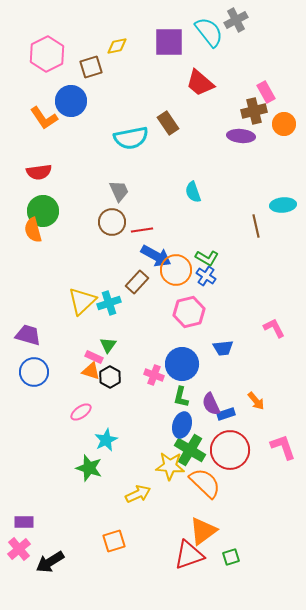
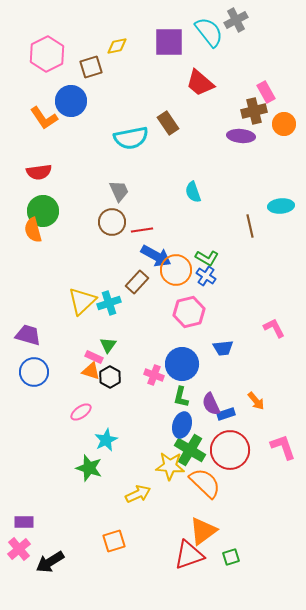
cyan ellipse at (283, 205): moved 2 px left, 1 px down
brown line at (256, 226): moved 6 px left
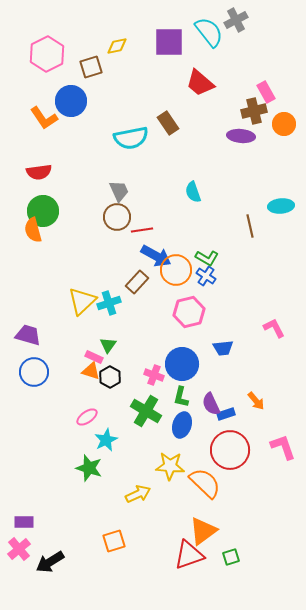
brown circle at (112, 222): moved 5 px right, 5 px up
pink ellipse at (81, 412): moved 6 px right, 5 px down
green cross at (190, 450): moved 44 px left, 39 px up
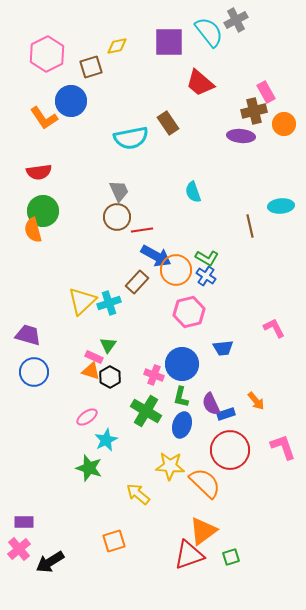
yellow arrow at (138, 494): rotated 115 degrees counterclockwise
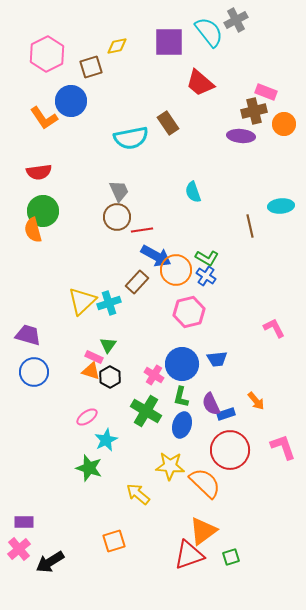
pink rectangle at (266, 92): rotated 40 degrees counterclockwise
blue trapezoid at (223, 348): moved 6 px left, 11 px down
pink cross at (154, 375): rotated 12 degrees clockwise
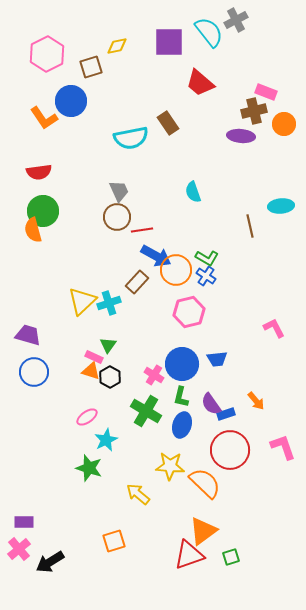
purple semicircle at (211, 404): rotated 10 degrees counterclockwise
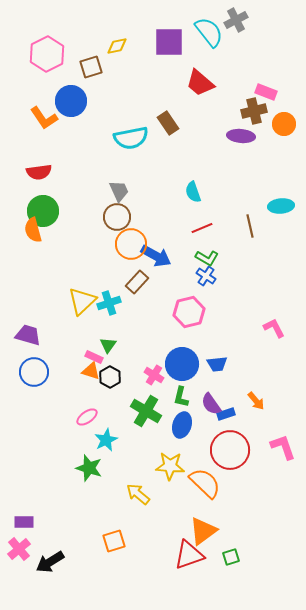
red line at (142, 230): moved 60 px right, 2 px up; rotated 15 degrees counterclockwise
orange circle at (176, 270): moved 45 px left, 26 px up
blue trapezoid at (217, 359): moved 5 px down
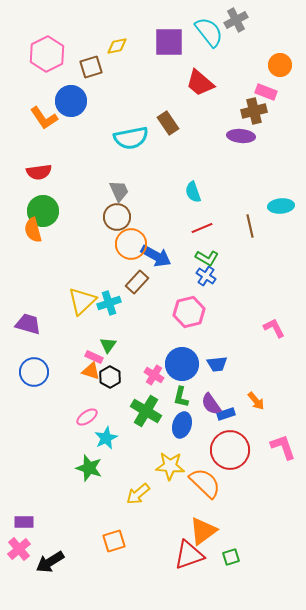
orange circle at (284, 124): moved 4 px left, 59 px up
purple trapezoid at (28, 335): moved 11 px up
cyan star at (106, 440): moved 2 px up
yellow arrow at (138, 494): rotated 80 degrees counterclockwise
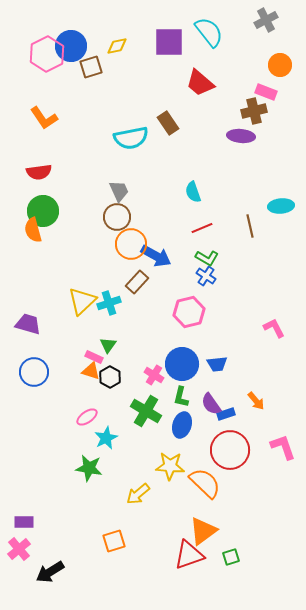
gray cross at (236, 20): moved 30 px right
blue circle at (71, 101): moved 55 px up
green star at (89, 468): rotated 8 degrees counterclockwise
black arrow at (50, 562): moved 10 px down
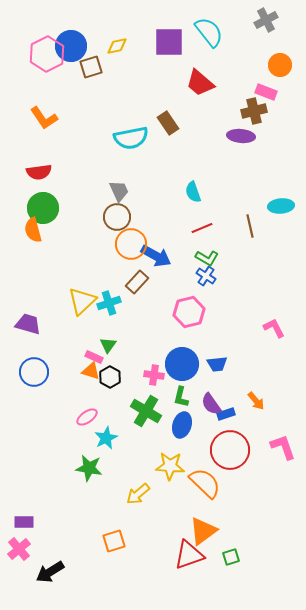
green circle at (43, 211): moved 3 px up
pink cross at (154, 375): rotated 24 degrees counterclockwise
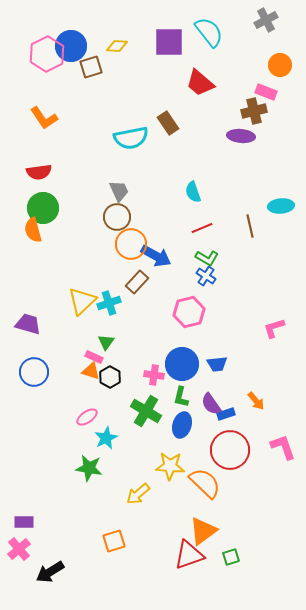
yellow diamond at (117, 46): rotated 15 degrees clockwise
pink L-shape at (274, 328): rotated 80 degrees counterclockwise
green triangle at (108, 345): moved 2 px left, 3 px up
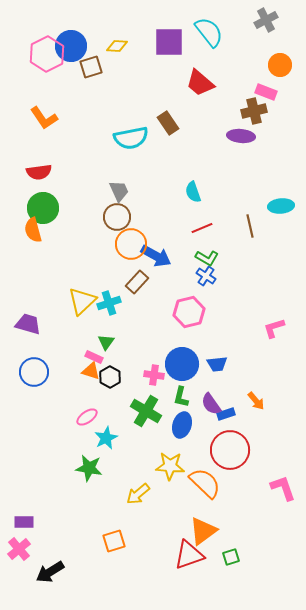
pink L-shape at (283, 447): moved 41 px down
